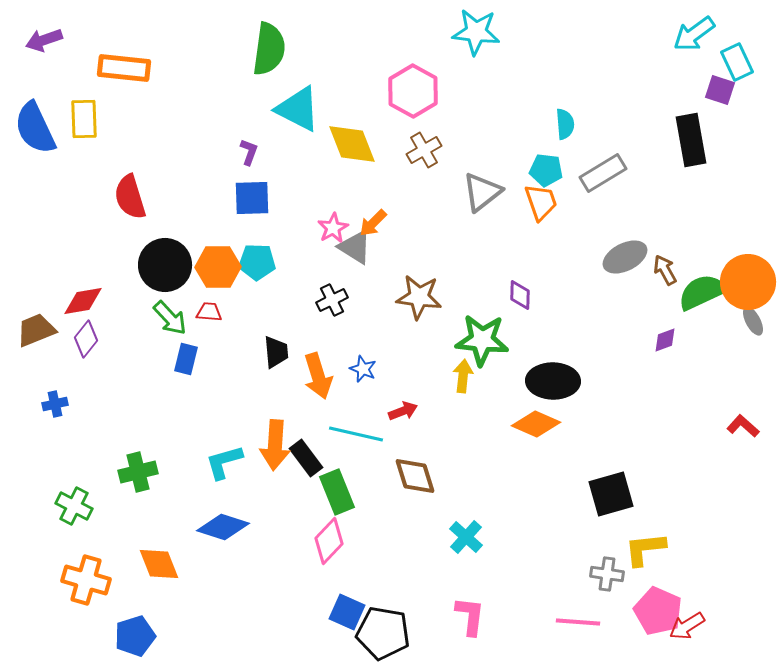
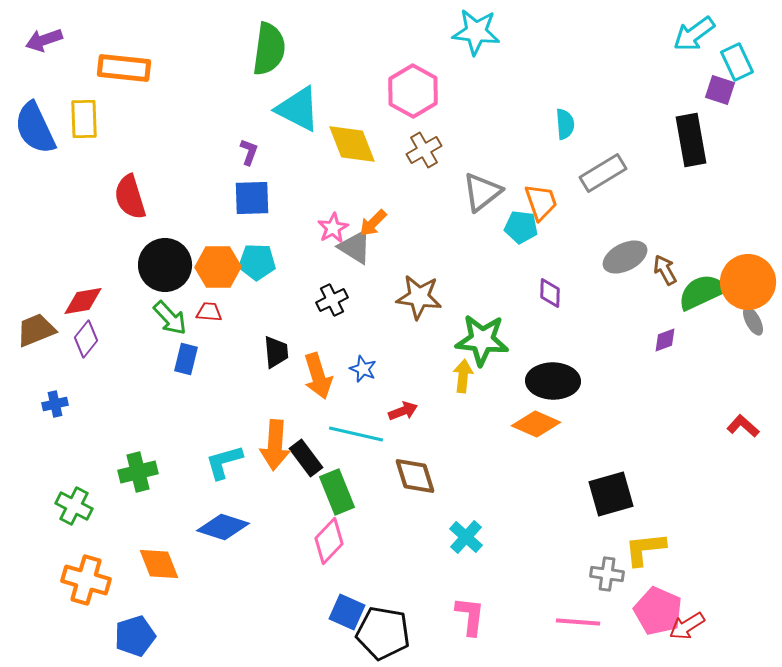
cyan pentagon at (546, 170): moved 25 px left, 57 px down
purple diamond at (520, 295): moved 30 px right, 2 px up
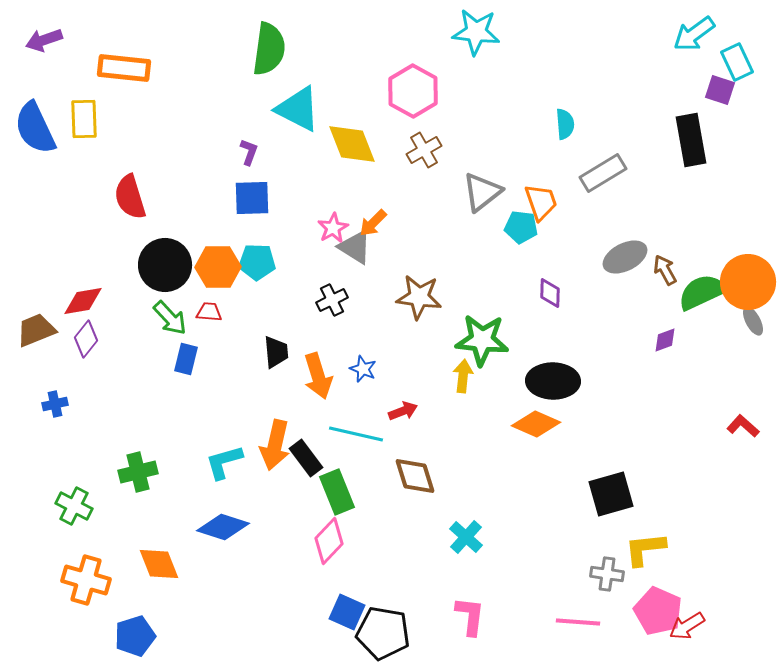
orange arrow at (275, 445): rotated 9 degrees clockwise
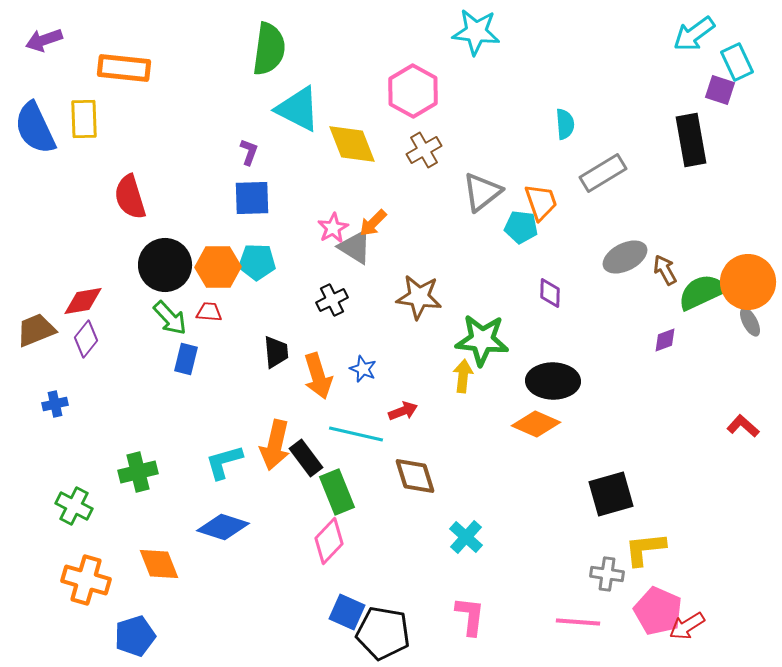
gray ellipse at (753, 321): moved 3 px left, 1 px down
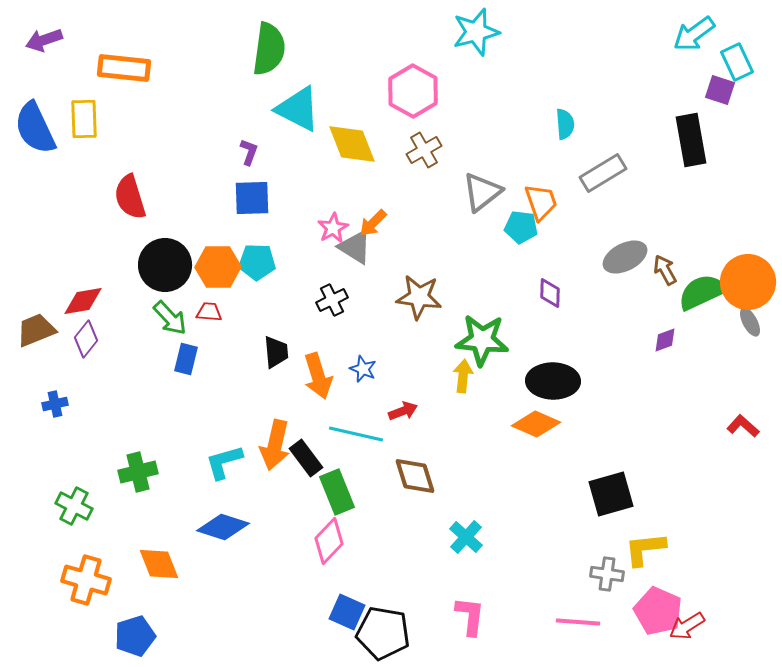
cyan star at (476, 32): rotated 21 degrees counterclockwise
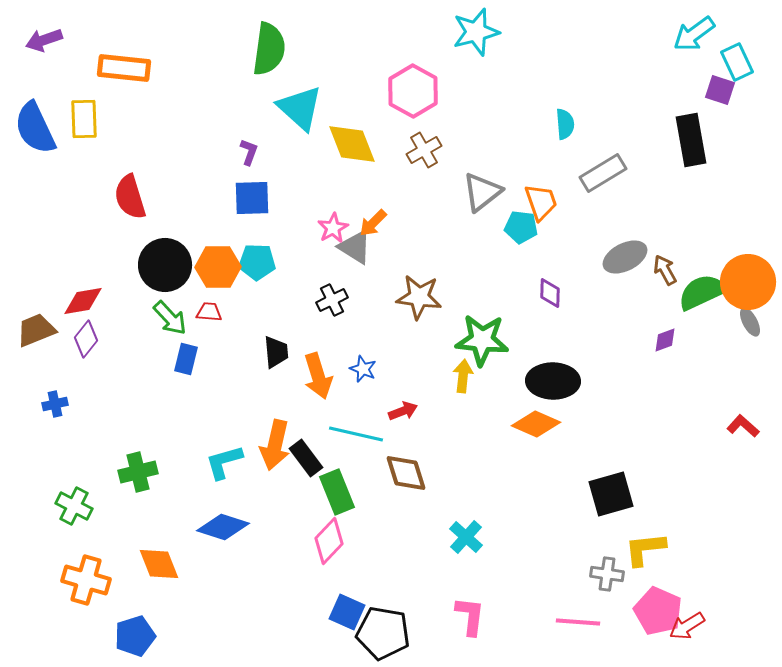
cyan triangle at (298, 109): moved 2 px right, 1 px up; rotated 15 degrees clockwise
brown diamond at (415, 476): moved 9 px left, 3 px up
